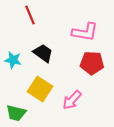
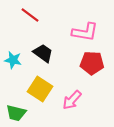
red line: rotated 30 degrees counterclockwise
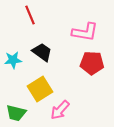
red line: rotated 30 degrees clockwise
black trapezoid: moved 1 px left, 1 px up
cyan star: rotated 18 degrees counterclockwise
yellow square: rotated 25 degrees clockwise
pink arrow: moved 12 px left, 10 px down
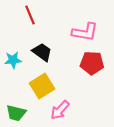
yellow square: moved 2 px right, 3 px up
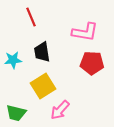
red line: moved 1 px right, 2 px down
black trapezoid: rotated 135 degrees counterclockwise
yellow square: moved 1 px right
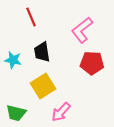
pink L-shape: moved 3 px left, 2 px up; rotated 132 degrees clockwise
cyan star: rotated 18 degrees clockwise
pink arrow: moved 1 px right, 2 px down
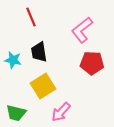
black trapezoid: moved 3 px left
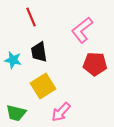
red pentagon: moved 3 px right, 1 px down
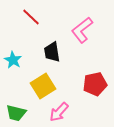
red line: rotated 24 degrees counterclockwise
black trapezoid: moved 13 px right
cyan star: rotated 18 degrees clockwise
red pentagon: moved 20 px down; rotated 15 degrees counterclockwise
pink arrow: moved 2 px left
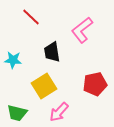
cyan star: rotated 24 degrees counterclockwise
yellow square: moved 1 px right
green trapezoid: moved 1 px right
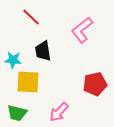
black trapezoid: moved 9 px left, 1 px up
yellow square: moved 16 px left, 4 px up; rotated 35 degrees clockwise
